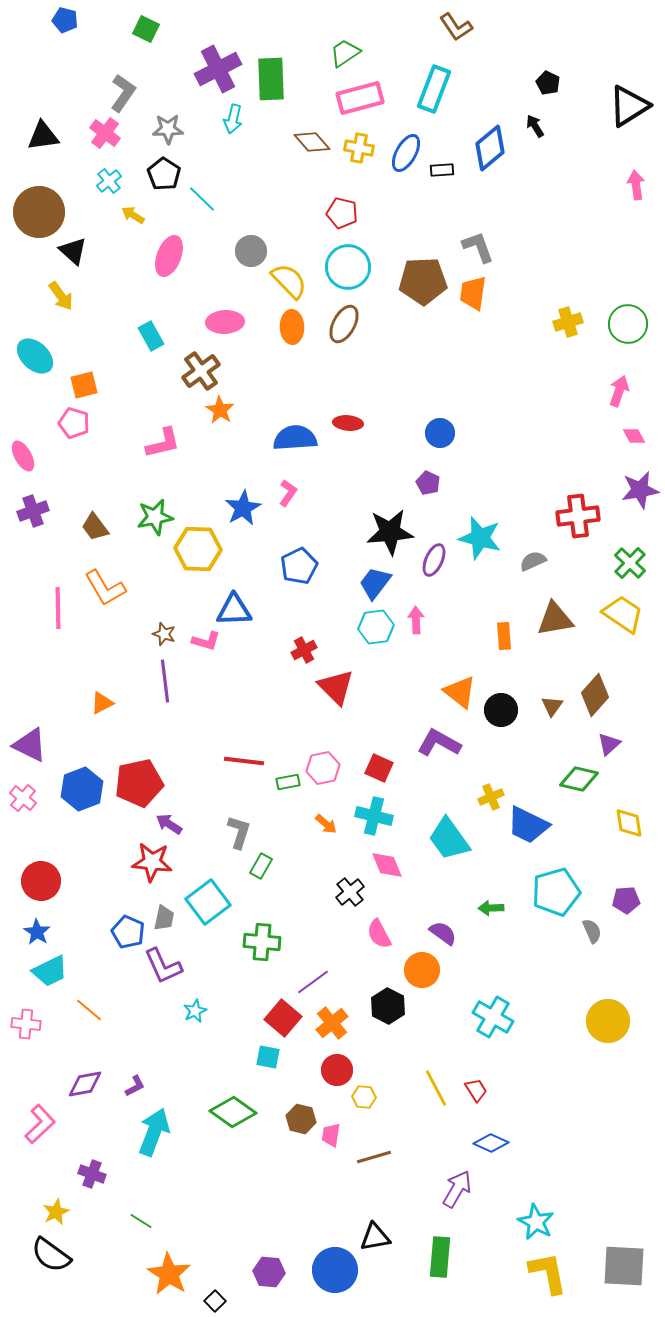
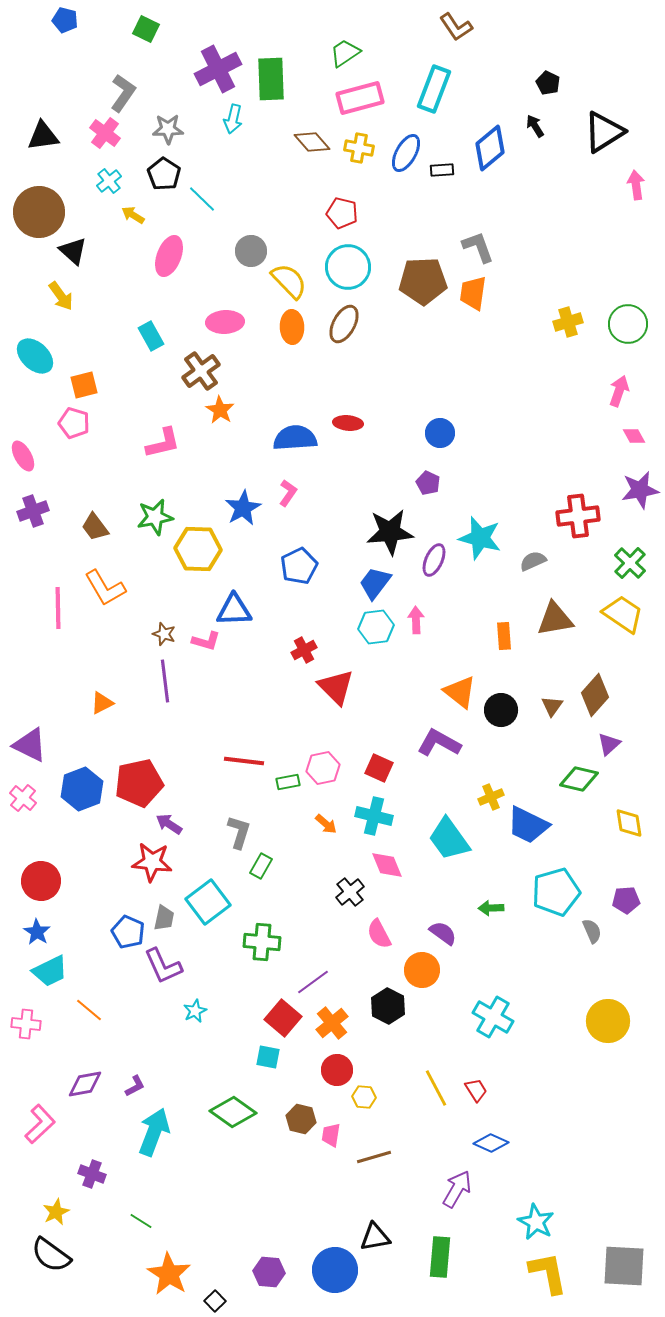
black triangle at (629, 106): moved 25 px left, 26 px down
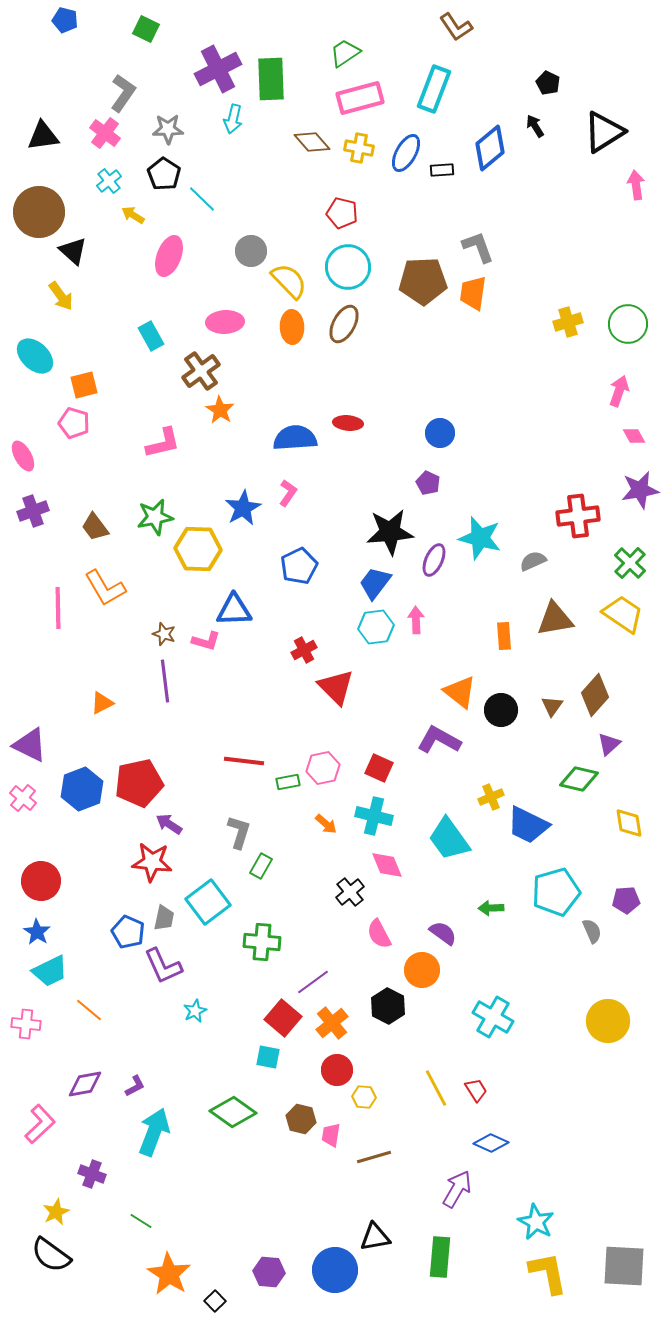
purple L-shape at (439, 743): moved 3 px up
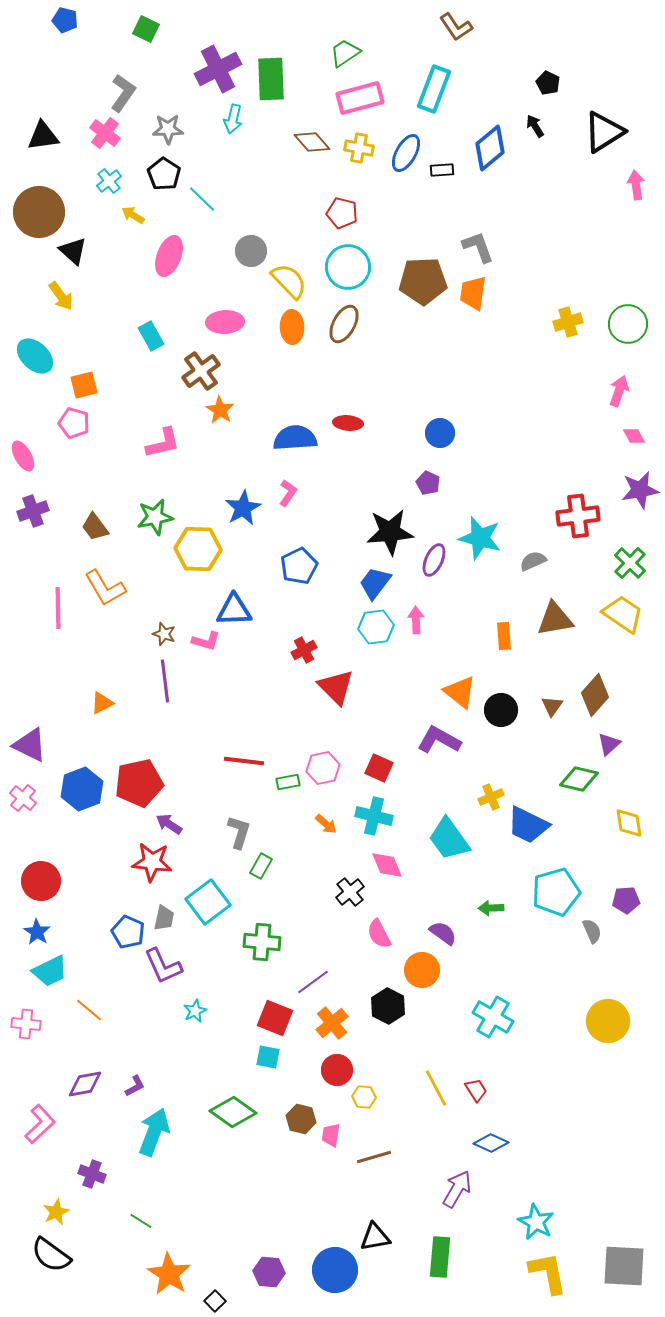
red square at (283, 1018): moved 8 px left; rotated 18 degrees counterclockwise
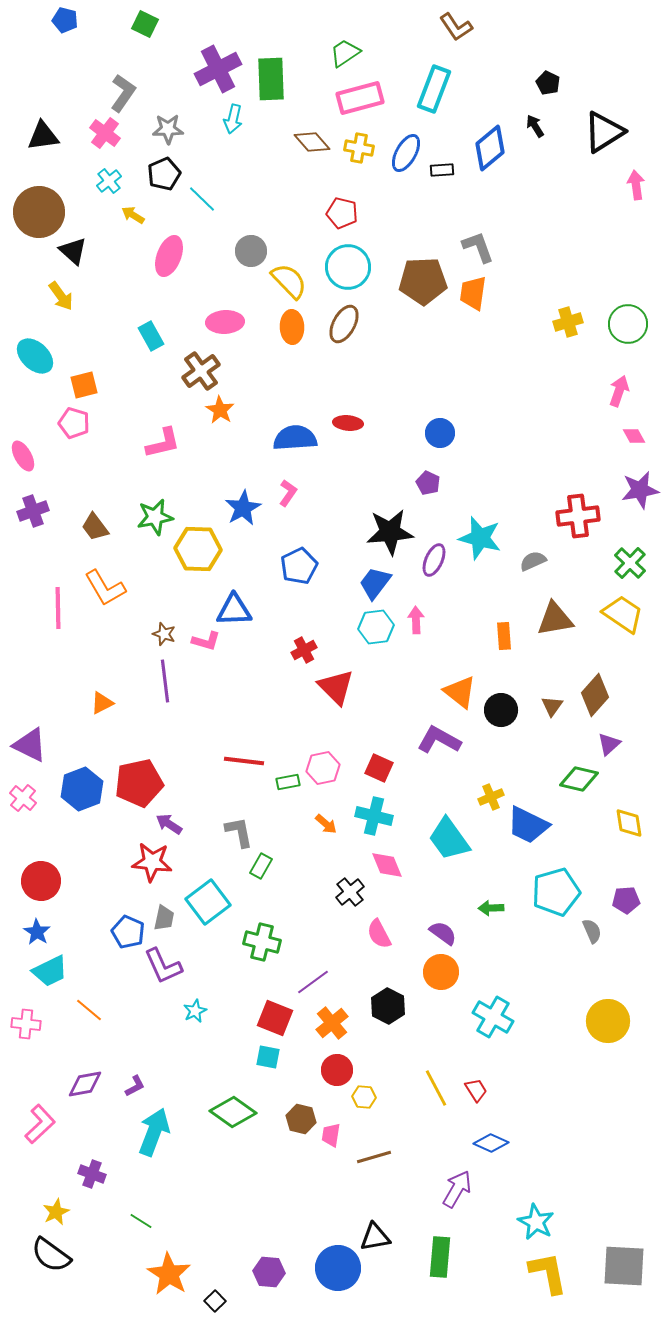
green square at (146, 29): moved 1 px left, 5 px up
black pentagon at (164, 174): rotated 16 degrees clockwise
gray L-shape at (239, 832): rotated 28 degrees counterclockwise
green cross at (262, 942): rotated 9 degrees clockwise
orange circle at (422, 970): moved 19 px right, 2 px down
blue circle at (335, 1270): moved 3 px right, 2 px up
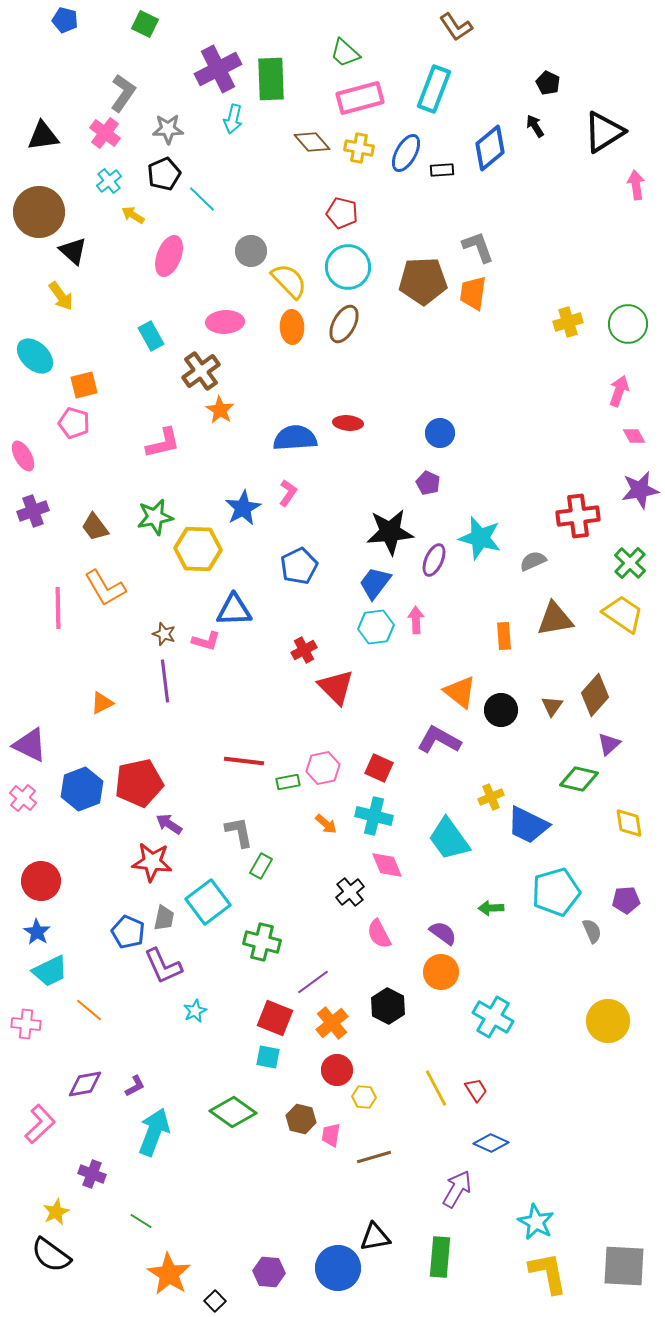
green trapezoid at (345, 53): rotated 104 degrees counterclockwise
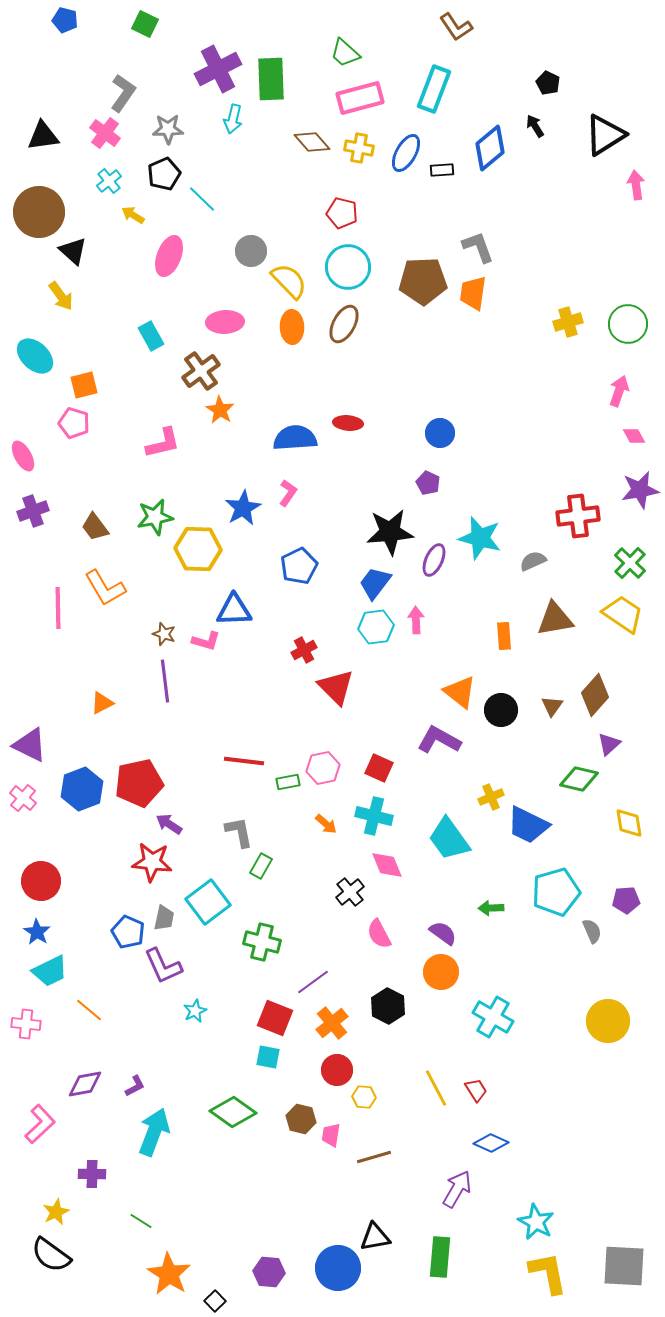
black triangle at (604, 132): moved 1 px right, 3 px down
purple cross at (92, 1174): rotated 20 degrees counterclockwise
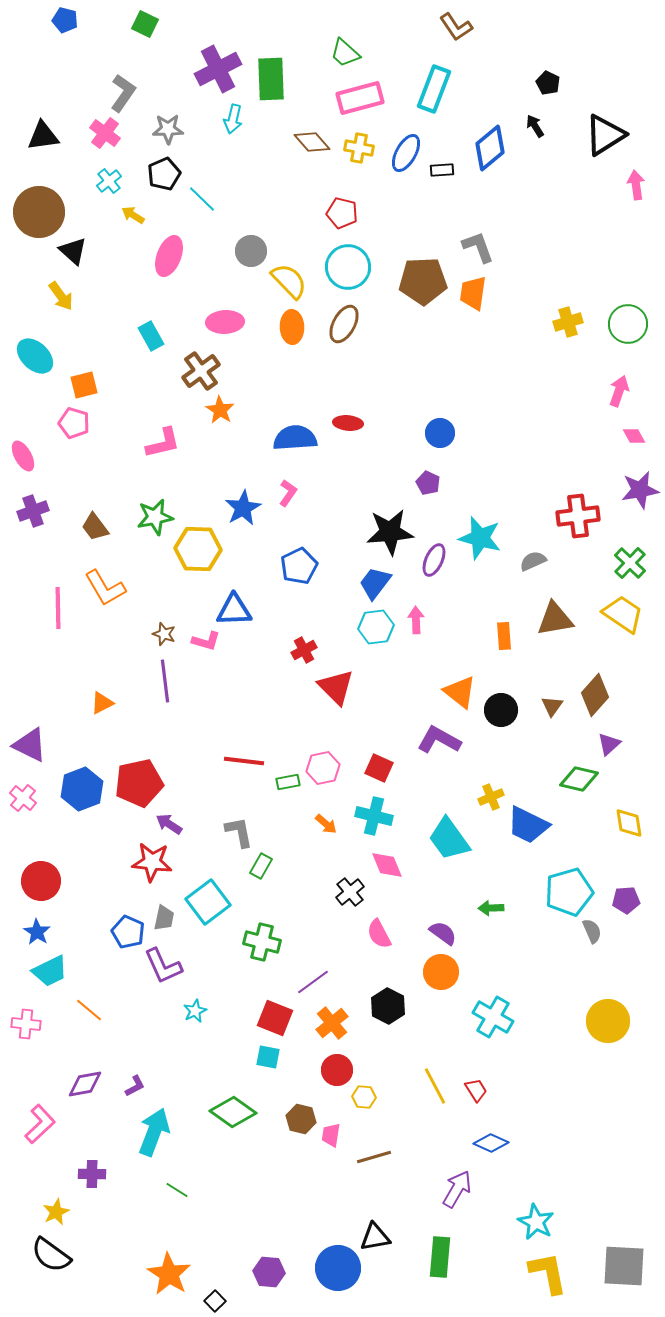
cyan pentagon at (556, 892): moved 13 px right
yellow line at (436, 1088): moved 1 px left, 2 px up
green line at (141, 1221): moved 36 px right, 31 px up
